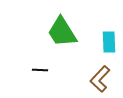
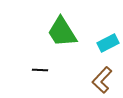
cyan rectangle: moved 1 px left, 1 px down; rotated 65 degrees clockwise
brown L-shape: moved 2 px right, 1 px down
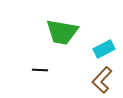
green trapezoid: rotated 48 degrees counterclockwise
cyan rectangle: moved 4 px left, 6 px down
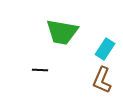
cyan rectangle: moved 1 px right; rotated 30 degrees counterclockwise
brown L-shape: rotated 20 degrees counterclockwise
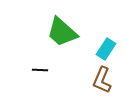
green trapezoid: rotated 32 degrees clockwise
cyan rectangle: moved 1 px right
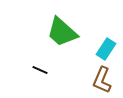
black line: rotated 21 degrees clockwise
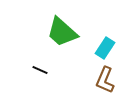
cyan rectangle: moved 1 px left, 1 px up
brown L-shape: moved 3 px right
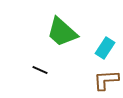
brown L-shape: moved 1 px right; rotated 64 degrees clockwise
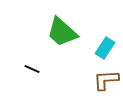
black line: moved 8 px left, 1 px up
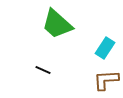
green trapezoid: moved 5 px left, 8 px up
black line: moved 11 px right, 1 px down
